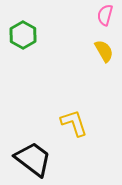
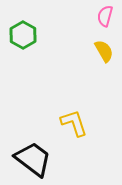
pink semicircle: moved 1 px down
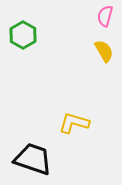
yellow L-shape: rotated 56 degrees counterclockwise
black trapezoid: rotated 18 degrees counterclockwise
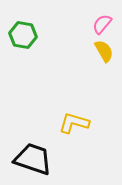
pink semicircle: moved 3 px left, 8 px down; rotated 25 degrees clockwise
green hexagon: rotated 20 degrees counterclockwise
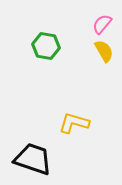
green hexagon: moved 23 px right, 11 px down
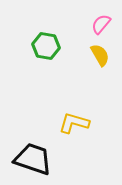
pink semicircle: moved 1 px left
yellow semicircle: moved 4 px left, 4 px down
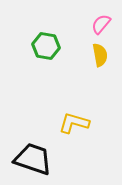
yellow semicircle: rotated 20 degrees clockwise
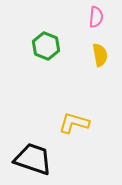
pink semicircle: moved 5 px left, 7 px up; rotated 145 degrees clockwise
green hexagon: rotated 12 degrees clockwise
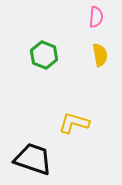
green hexagon: moved 2 px left, 9 px down
